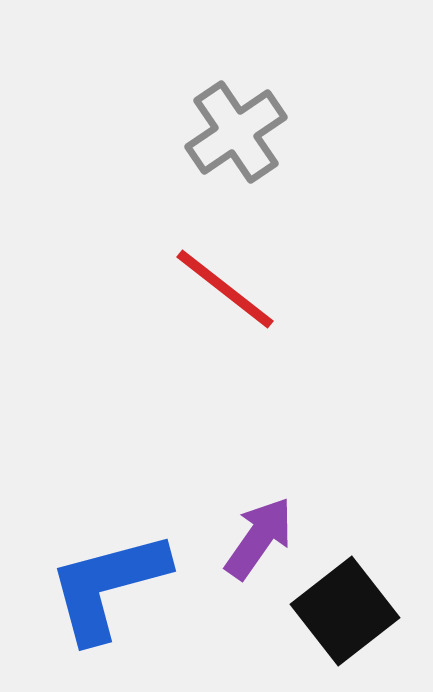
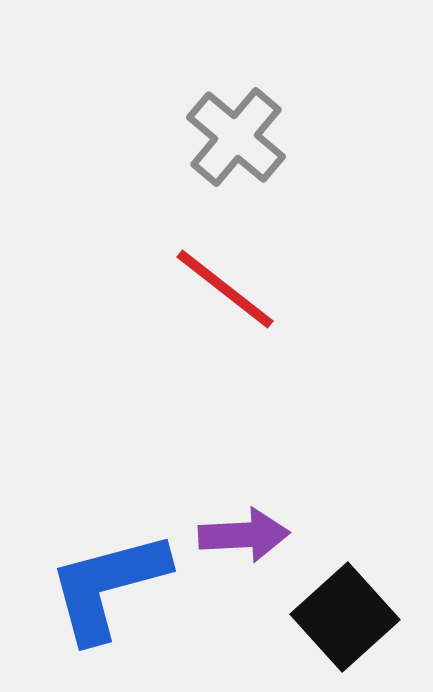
gray cross: moved 5 px down; rotated 16 degrees counterclockwise
purple arrow: moved 15 px left, 3 px up; rotated 52 degrees clockwise
black square: moved 6 px down; rotated 4 degrees counterclockwise
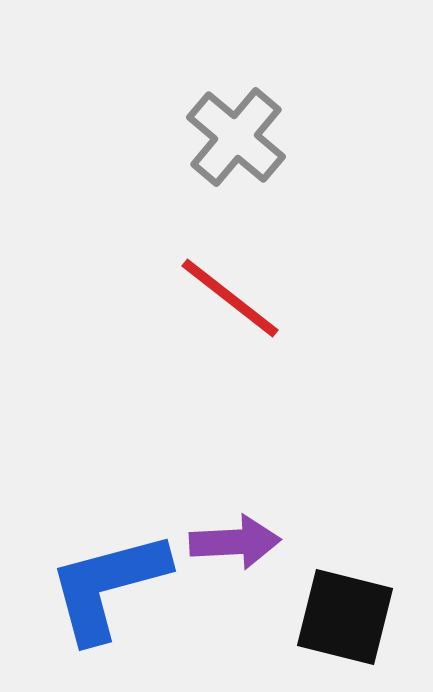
red line: moved 5 px right, 9 px down
purple arrow: moved 9 px left, 7 px down
black square: rotated 34 degrees counterclockwise
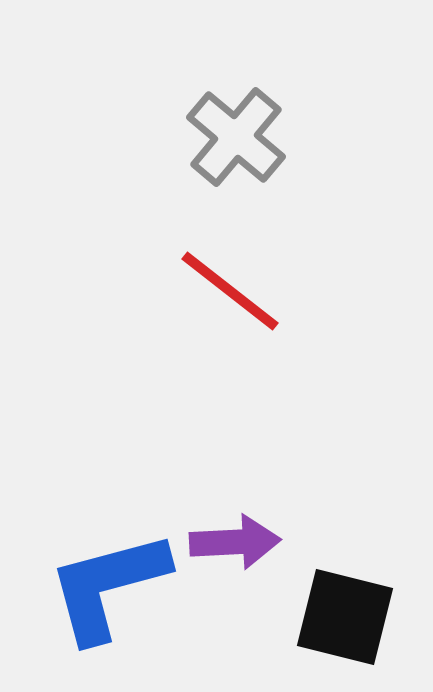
red line: moved 7 px up
